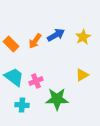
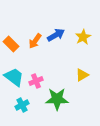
cyan cross: rotated 32 degrees counterclockwise
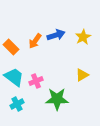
blue arrow: rotated 12 degrees clockwise
orange rectangle: moved 3 px down
cyan cross: moved 5 px left, 1 px up
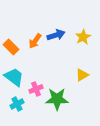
pink cross: moved 8 px down
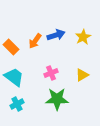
pink cross: moved 15 px right, 16 px up
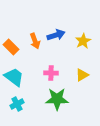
yellow star: moved 4 px down
orange arrow: rotated 56 degrees counterclockwise
pink cross: rotated 24 degrees clockwise
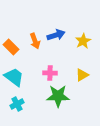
pink cross: moved 1 px left
green star: moved 1 px right, 3 px up
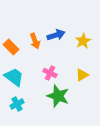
pink cross: rotated 24 degrees clockwise
green star: rotated 20 degrees clockwise
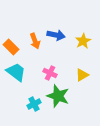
blue arrow: rotated 30 degrees clockwise
cyan trapezoid: moved 2 px right, 5 px up
cyan cross: moved 17 px right
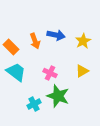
yellow triangle: moved 4 px up
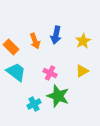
blue arrow: rotated 90 degrees clockwise
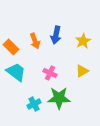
green star: moved 1 px right, 2 px down; rotated 20 degrees counterclockwise
